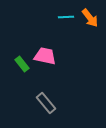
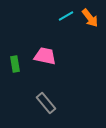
cyan line: moved 1 px up; rotated 28 degrees counterclockwise
green rectangle: moved 7 px left; rotated 28 degrees clockwise
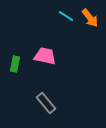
cyan line: rotated 63 degrees clockwise
green rectangle: rotated 21 degrees clockwise
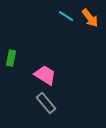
pink trapezoid: moved 19 px down; rotated 20 degrees clockwise
green rectangle: moved 4 px left, 6 px up
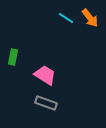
cyan line: moved 2 px down
green rectangle: moved 2 px right, 1 px up
gray rectangle: rotated 30 degrees counterclockwise
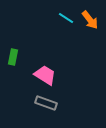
orange arrow: moved 2 px down
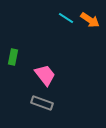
orange arrow: rotated 18 degrees counterclockwise
pink trapezoid: rotated 20 degrees clockwise
gray rectangle: moved 4 px left
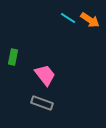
cyan line: moved 2 px right
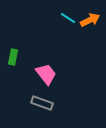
orange arrow: rotated 60 degrees counterclockwise
pink trapezoid: moved 1 px right, 1 px up
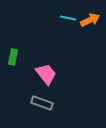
cyan line: rotated 21 degrees counterclockwise
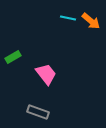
orange arrow: moved 1 px right, 1 px down; rotated 66 degrees clockwise
green rectangle: rotated 49 degrees clockwise
gray rectangle: moved 4 px left, 9 px down
